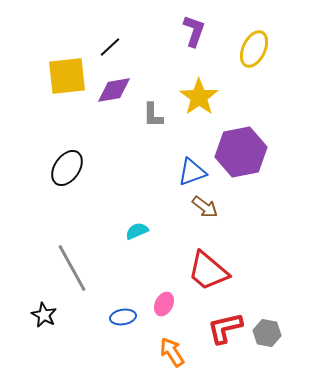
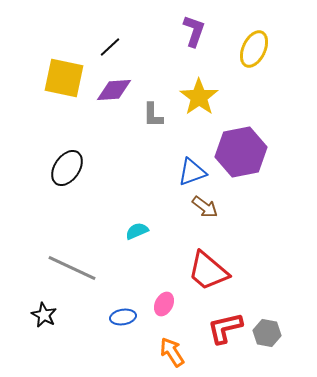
yellow square: moved 3 px left, 2 px down; rotated 18 degrees clockwise
purple diamond: rotated 6 degrees clockwise
gray line: rotated 36 degrees counterclockwise
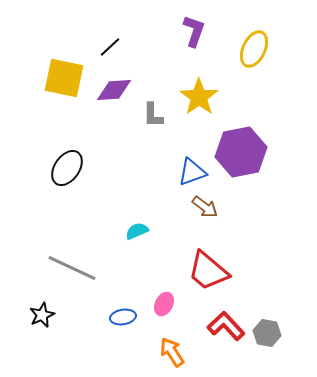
black star: moved 2 px left; rotated 20 degrees clockwise
red L-shape: moved 1 px right, 2 px up; rotated 60 degrees clockwise
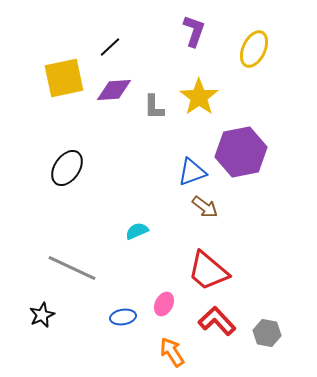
yellow square: rotated 24 degrees counterclockwise
gray L-shape: moved 1 px right, 8 px up
red L-shape: moved 9 px left, 5 px up
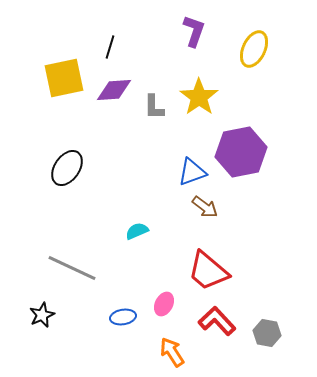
black line: rotated 30 degrees counterclockwise
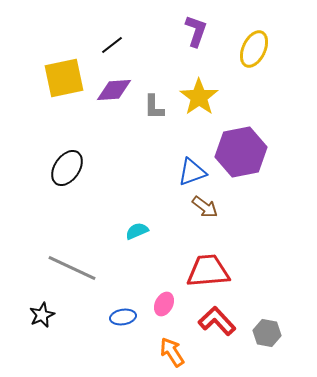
purple L-shape: moved 2 px right
black line: moved 2 px right, 2 px up; rotated 35 degrees clockwise
red trapezoid: rotated 135 degrees clockwise
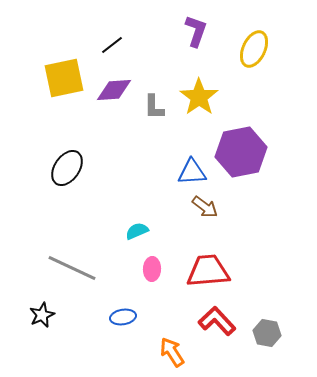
blue triangle: rotated 16 degrees clockwise
pink ellipse: moved 12 px left, 35 px up; rotated 25 degrees counterclockwise
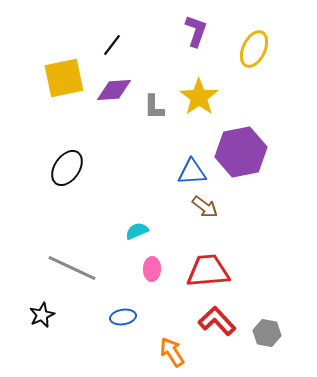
black line: rotated 15 degrees counterclockwise
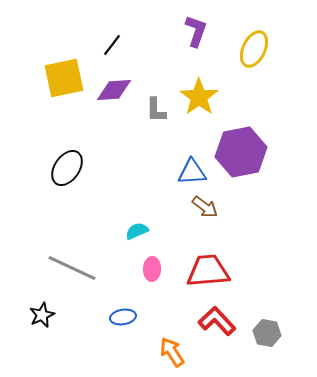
gray L-shape: moved 2 px right, 3 px down
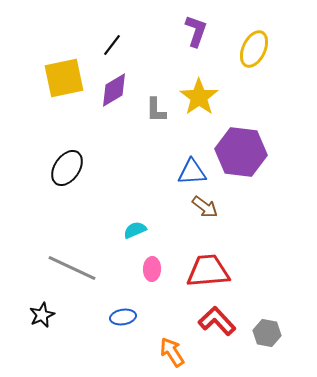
purple diamond: rotated 27 degrees counterclockwise
purple hexagon: rotated 18 degrees clockwise
cyan semicircle: moved 2 px left, 1 px up
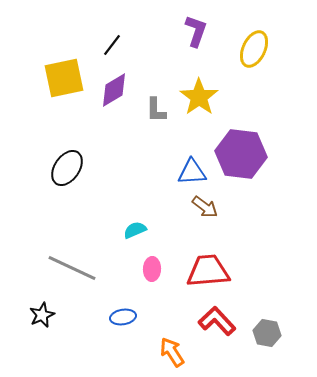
purple hexagon: moved 2 px down
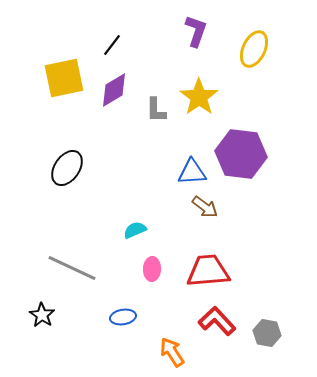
black star: rotated 15 degrees counterclockwise
